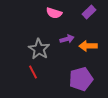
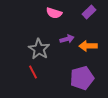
purple pentagon: moved 1 px right, 1 px up
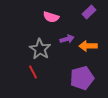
pink semicircle: moved 3 px left, 4 px down
gray star: moved 1 px right
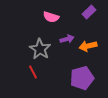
orange arrow: rotated 12 degrees counterclockwise
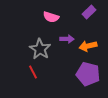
purple arrow: rotated 16 degrees clockwise
purple pentagon: moved 6 px right, 4 px up; rotated 30 degrees clockwise
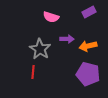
purple rectangle: rotated 16 degrees clockwise
red line: rotated 32 degrees clockwise
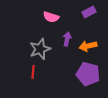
purple arrow: rotated 80 degrees counterclockwise
gray star: rotated 20 degrees clockwise
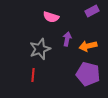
purple rectangle: moved 3 px right, 1 px up
red line: moved 3 px down
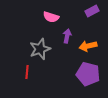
purple arrow: moved 3 px up
red line: moved 6 px left, 3 px up
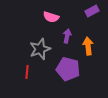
orange arrow: rotated 96 degrees clockwise
purple pentagon: moved 20 px left, 5 px up
